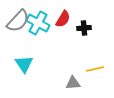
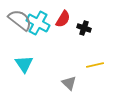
gray semicircle: moved 2 px right, 1 px up; rotated 95 degrees counterclockwise
black cross: rotated 24 degrees clockwise
yellow line: moved 4 px up
gray triangle: moved 4 px left; rotated 49 degrees clockwise
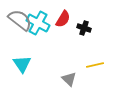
cyan triangle: moved 2 px left
gray triangle: moved 4 px up
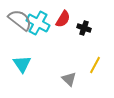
yellow line: rotated 48 degrees counterclockwise
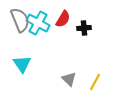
gray semicircle: rotated 30 degrees clockwise
black cross: rotated 24 degrees counterclockwise
yellow line: moved 17 px down
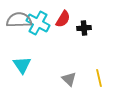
gray semicircle: moved 1 px left; rotated 70 degrees counterclockwise
cyan triangle: moved 1 px down
yellow line: moved 4 px right, 4 px up; rotated 42 degrees counterclockwise
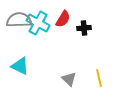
cyan triangle: moved 2 px left, 1 px down; rotated 30 degrees counterclockwise
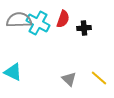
red semicircle: rotated 12 degrees counterclockwise
cyan triangle: moved 7 px left, 6 px down
yellow line: rotated 36 degrees counterclockwise
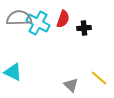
gray semicircle: moved 2 px up
gray triangle: moved 2 px right, 6 px down
